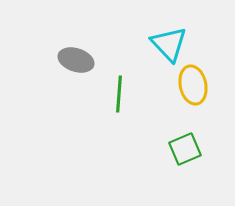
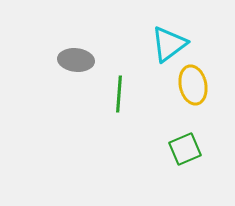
cyan triangle: rotated 36 degrees clockwise
gray ellipse: rotated 12 degrees counterclockwise
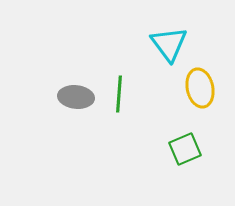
cyan triangle: rotated 30 degrees counterclockwise
gray ellipse: moved 37 px down
yellow ellipse: moved 7 px right, 3 px down
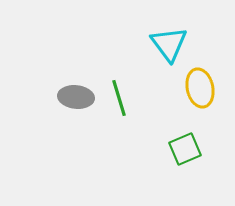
green line: moved 4 px down; rotated 21 degrees counterclockwise
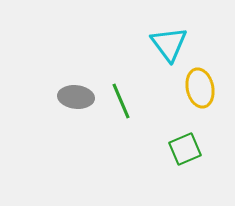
green line: moved 2 px right, 3 px down; rotated 6 degrees counterclockwise
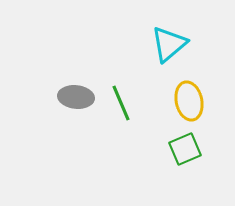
cyan triangle: rotated 27 degrees clockwise
yellow ellipse: moved 11 px left, 13 px down
green line: moved 2 px down
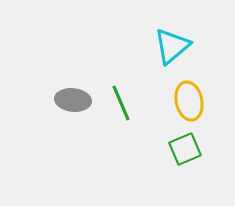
cyan triangle: moved 3 px right, 2 px down
gray ellipse: moved 3 px left, 3 px down
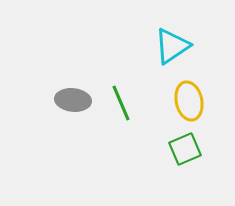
cyan triangle: rotated 6 degrees clockwise
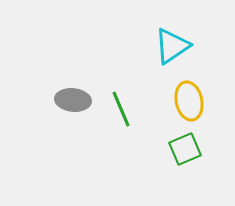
green line: moved 6 px down
